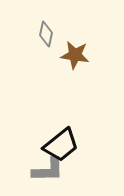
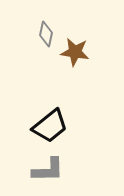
brown star: moved 3 px up
black trapezoid: moved 11 px left, 19 px up
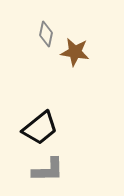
black trapezoid: moved 10 px left, 2 px down
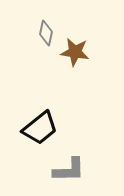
gray diamond: moved 1 px up
gray L-shape: moved 21 px right
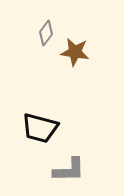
gray diamond: rotated 25 degrees clockwise
black trapezoid: rotated 54 degrees clockwise
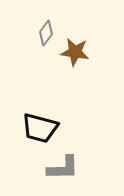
gray L-shape: moved 6 px left, 2 px up
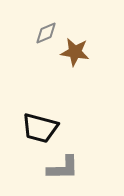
gray diamond: rotated 30 degrees clockwise
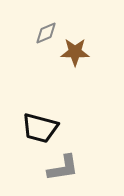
brown star: rotated 8 degrees counterclockwise
gray L-shape: rotated 8 degrees counterclockwise
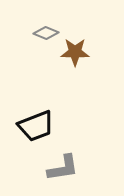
gray diamond: rotated 45 degrees clockwise
black trapezoid: moved 4 px left, 2 px up; rotated 36 degrees counterclockwise
